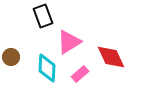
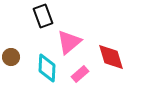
pink triangle: rotated 8 degrees counterclockwise
red diamond: rotated 8 degrees clockwise
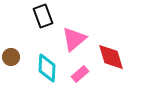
pink triangle: moved 5 px right, 3 px up
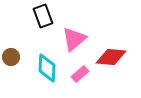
red diamond: rotated 68 degrees counterclockwise
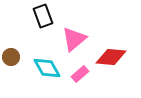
cyan diamond: rotated 32 degrees counterclockwise
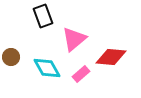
pink rectangle: moved 1 px right
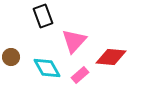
pink triangle: moved 2 px down; rotated 8 degrees counterclockwise
pink rectangle: moved 1 px left, 1 px down
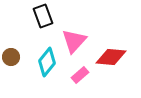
cyan diamond: moved 6 px up; rotated 68 degrees clockwise
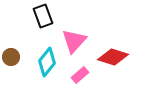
red diamond: moved 2 px right; rotated 12 degrees clockwise
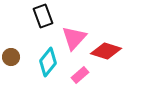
pink triangle: moved 3 px up
red diamond: moved 7 px left, 6 px up
cyan diamond: moved 1 px right
